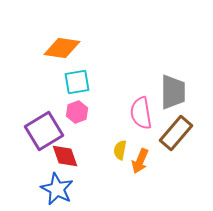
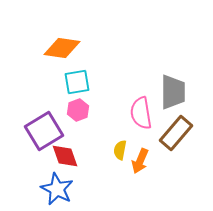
pink hexagon: moved 1 px right, 2 px up
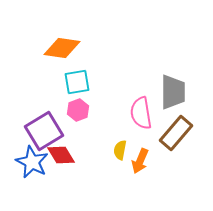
red diamond: moved 4 px left, 1 px up; rotated 12 degrees counterclockwise
blue star: moved 25 px left, 27 px up
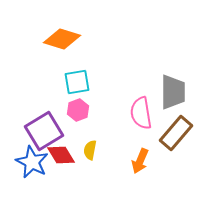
orange diamond: moved 9 px up; rotated 9 degrees clockwise
yellow semicircle: moved 30 px left
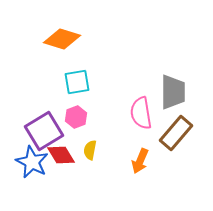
pink hexagon: moved 2 px left, 7 px down
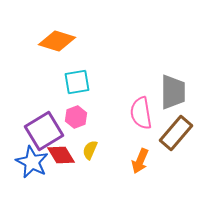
orange diamond: moved 5 px left, 2 px down
yellow semicircle: rotated 12 degrees clockwise
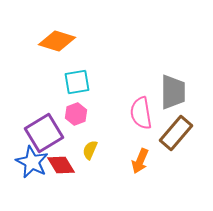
pink hexagon: moved 3 px up
purple square: moved 2 px down
red diamond: moved 10 px down
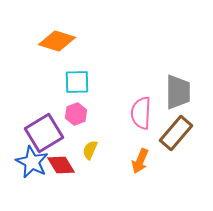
cyan square: rotated 8 degrees clockwise
gray trapezoid: moved 5 px right
pink semicircle: rotated 12 degrees clockwise
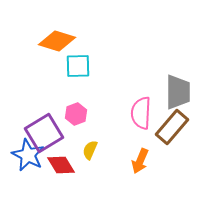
cyan square: moved 1 px right, 16 px up
brown rectangle: moved 4 px left, 6 px up
blue star: moved 4 px left, 7 px up
